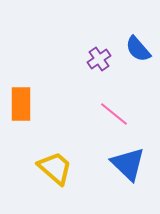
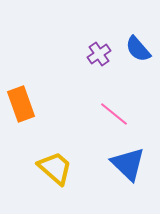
purple cross: moved 5 px up
orange rectangle: rotated 20 degrees counterclockwise
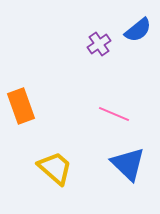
blue semicircle: moved 19 px up; rotated 88 degrees counterclockwise
purple cross: moved 10 px up
orange rectangle: moved 2 px down
pink line: rotated 16 degrees counterclockwise
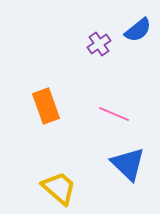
orange rectangle: moved 25 px right
yellow trapezoid: moved 4 px right, 20 px down
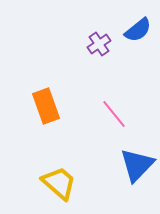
pink line: rotated 28 degrees clockwise
blue triangle: moved 9 px right, 1 px down; rotated 30 degrees clockwise
yellow trapezoid: moved 5 px up
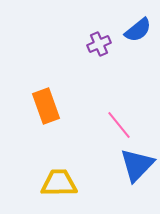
purple cross: rotated 10 degrees clockwise
pink line: moved 5 px right, 11 px down
yellow trapezoid: rotated 42 degrees counterclockwise
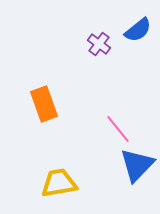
purple cross: rotated 30 degrees counterclockwise
orange rectangle: moved 2 px left, 2 px up
pink line: moved 1 px left, 4 px down
yellow trapezoid: rotated 9 degrees counterclockwise
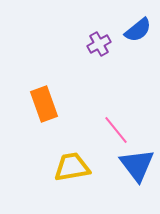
purple cross: rotated 25 degrees clockwise
pink line: moved 2 px left, 1 px down
blue triangle: rotated 21 degrees counterclockwise
yellow trapezoid: moved 13 px right, 16 px up
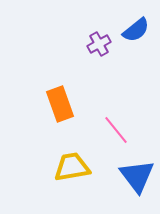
blue semicircle: moved 2 px left
orange rectangle: moved 16 px right
blue triangle: moved 11 px down
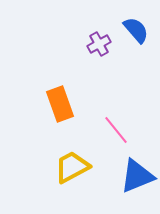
blue semicircle: rotated 92 degrees counterclockwise
yellow trapezoid: rotated 18 degrees counterclockwise
blue triangle: rotated 45 degrees clockwise
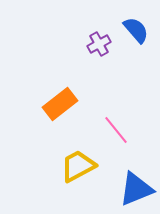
orange rectangle: rotated 72 degrees clockwise
yellow trapezoid: moved 6 px right, 1 px up
blue triangle: moved 1 px left, 13 px down
